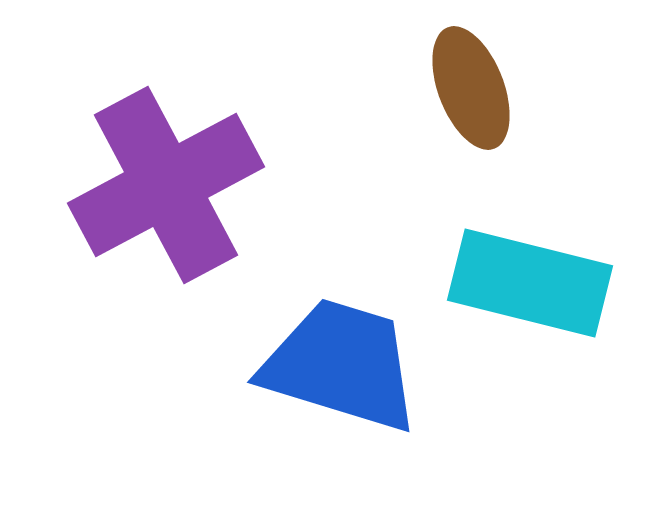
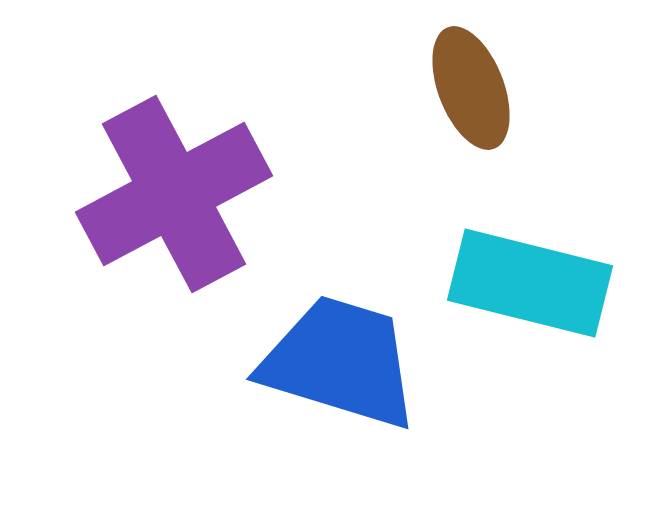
purple cross: moved 8 px right, 9 px down
blue trapezoid: moved 1 px left, 3 px up
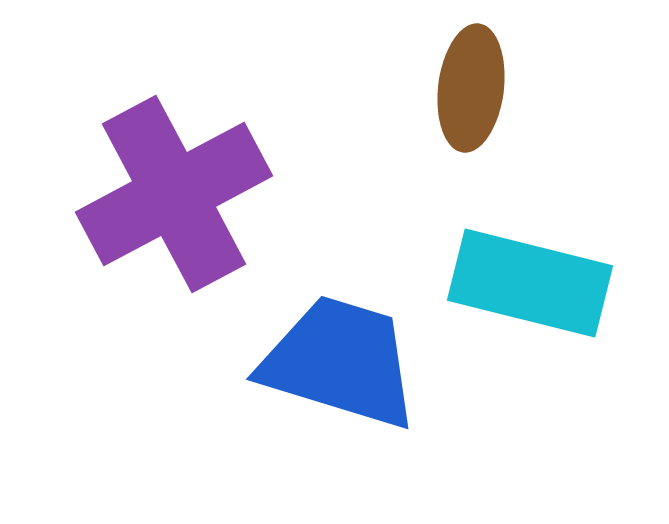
brown ellipse: rotated 28 degrees clockwise
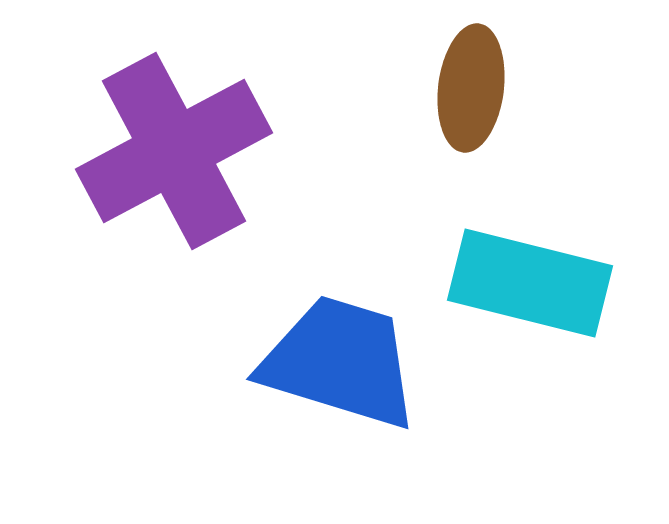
purple cross: moved 43 px up
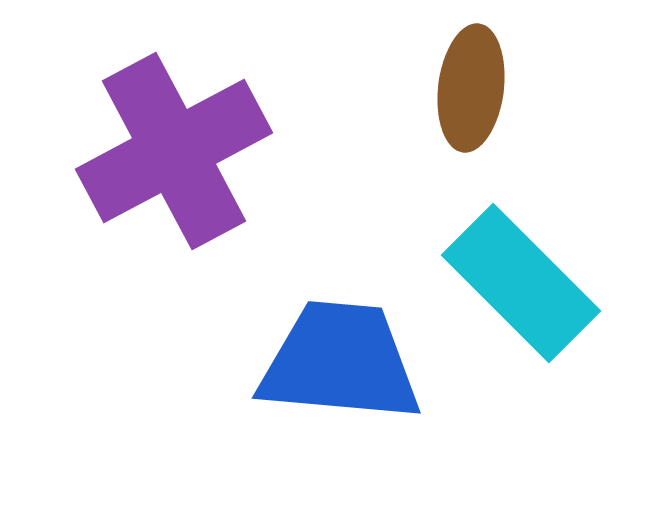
cyan rectangle: moved 9 px left; rotated 31 degrees clockwise
blue trapezoid: rotated 12 degrees counterclockwise
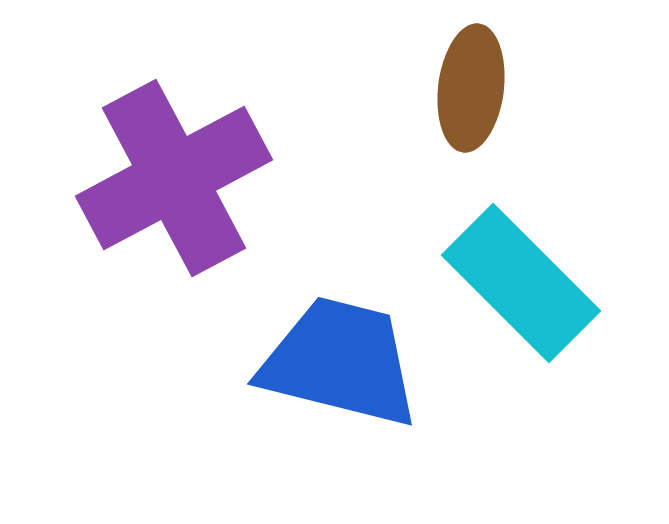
purple cross: moved 27 px down
blue trapezoid: rotated 9 degrees clockwise
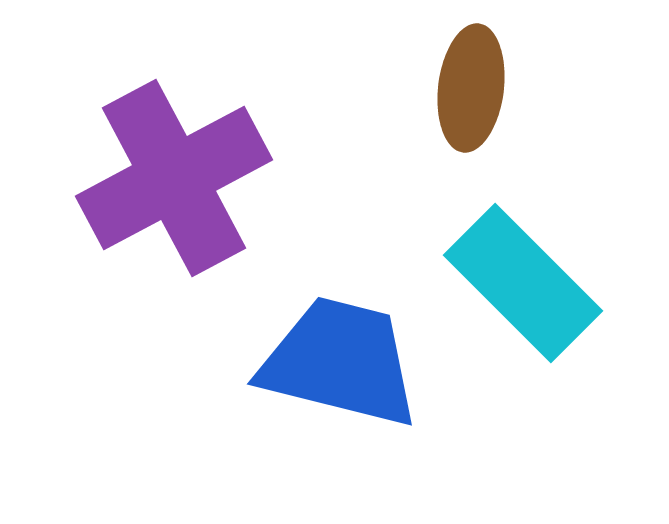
cyan rectangle: moved 2 px right
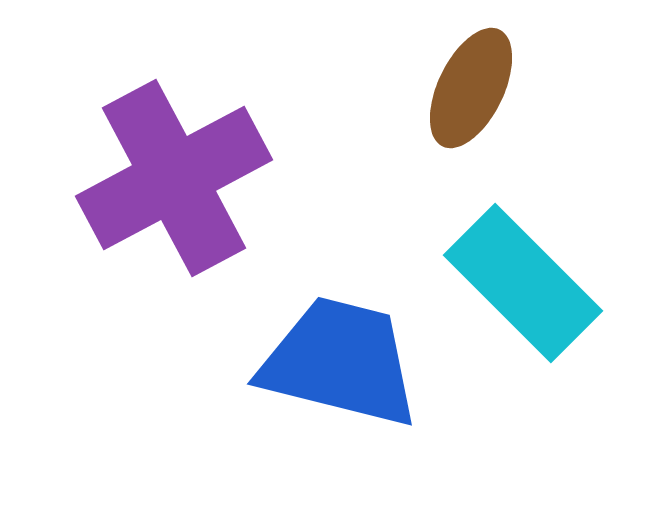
brown ellipse: rotated 19 degrees clockwise
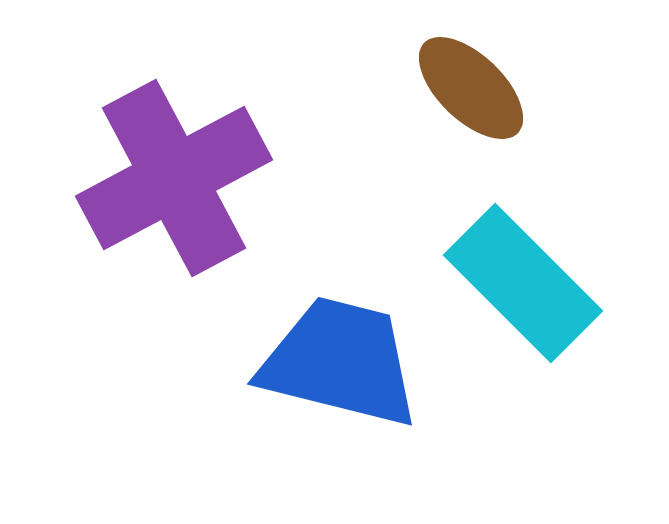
brown ellipse: rotated 72 degrees counterclockwise
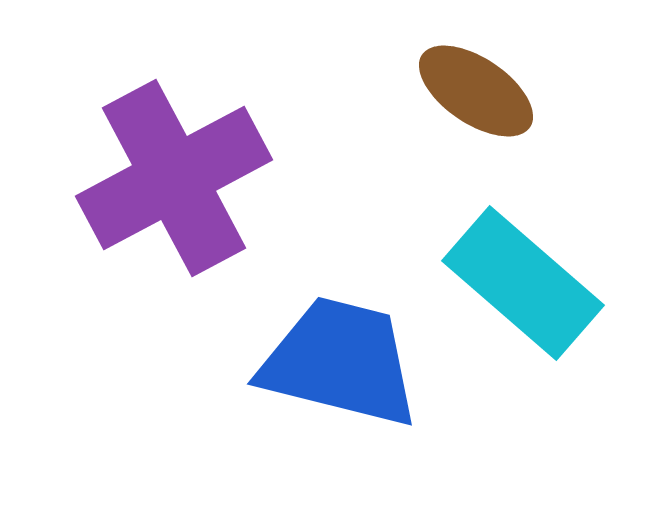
brown ellipse: moved 5 px right, 3 px down; rotated 10 degrees counterclockwise
cyan rectangle: rotated 4 degrees counterclockwise
